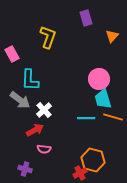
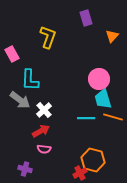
red arrow: moved 6 px right, 1 px down
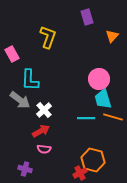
purple rectangle: moved 1 px right, 1 px up
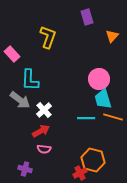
pink rectangle: rotated 14 degrees counterclockwise
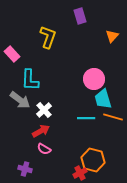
purple rectangle: moved 7 px left, 1 px up
pink circle: moved 5 px left
pink semicircle: rotated 24 degrees clockwise
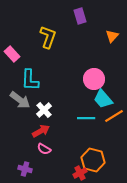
cyan trapezoid: rotated 25 degrees counterclockwise
orange line: moved 1 px right, 1 px up; rotated 48 degrees counterclockwise
